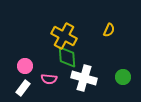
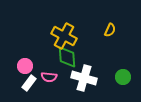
yellow semicircle: moved 1 px right
pink semicircle: moved 2 px up
white rectangle: moved 6 px right, 5 px up
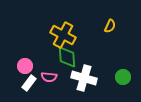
yellow semicircle: moved 4 px up
yellow cross: moved 1 px left, 1 px up
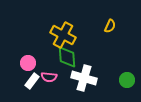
pink circle: moved 3 px right, 3 px up
green circle: moved 4 px right, 3 px down
white rectangle: moved 3 px right, 2 px up
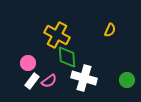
yellow semicircle: moved 4 px down
yellow cross: moved 6 px left
pink semicircle: moved 4 px down; rotated 42 degrees counterclockwise
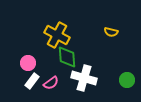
yellow semicircle: moved 1 px right, 2 px down; rotated 80 degrees clockwise
pink semicircle: moved 2 px right, 2 px down
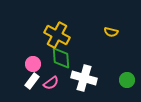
green diamond: moved 6 px left, 1 px down
pink circle: moved 5 px right, 1 px down
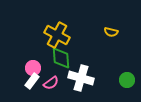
pink circle: moved 4 px down
white cross: moved 3 px left
